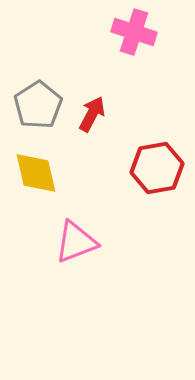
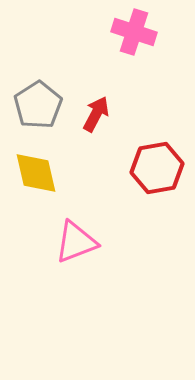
red arrow: moved 4 px right
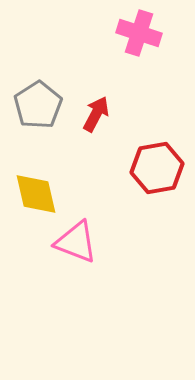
pink cross: moved 5 px right, 1 px down
yellow diamond: moved 21 px down
pink triangle: rotated 42 degrees clockwise
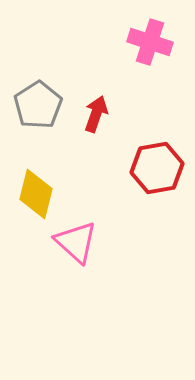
pink cross: moved 11 px right, 9 px down
red arrow: rotated 9 degrees counterclockwise
yellow diamond: rotated 27 degrees clockwise
pink triangle: rotated 21 degrees clockwise
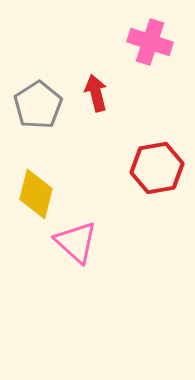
red arrow: moved 21 px up; rotated 33 degrees counterclockwise
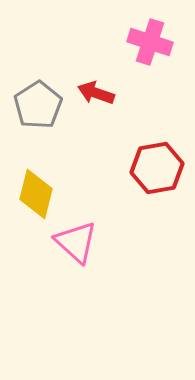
red arrow: rotated 57 degrees counterclockwise
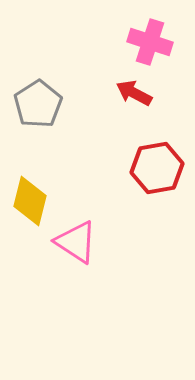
red arrow: moved 38 px right; rotated 9 degrees clockwise
gray pentagon: moved 1 px up
yellow diamond: moved 6 px left, 7 px down
pink triangle: rotated 9 degrees counterclockwise
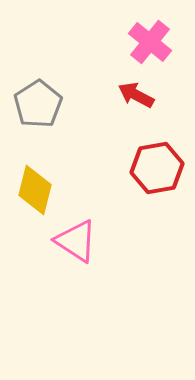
pink cross: rotated 21 degrees clockwise
red arrow: moved 2 px right, 2 px down
yellow diamond: moved 5 px right, 11 px up
pink triangle: moved 1 px up
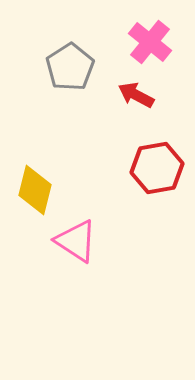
gray pentagon: moved 32 px right, 37 px up
